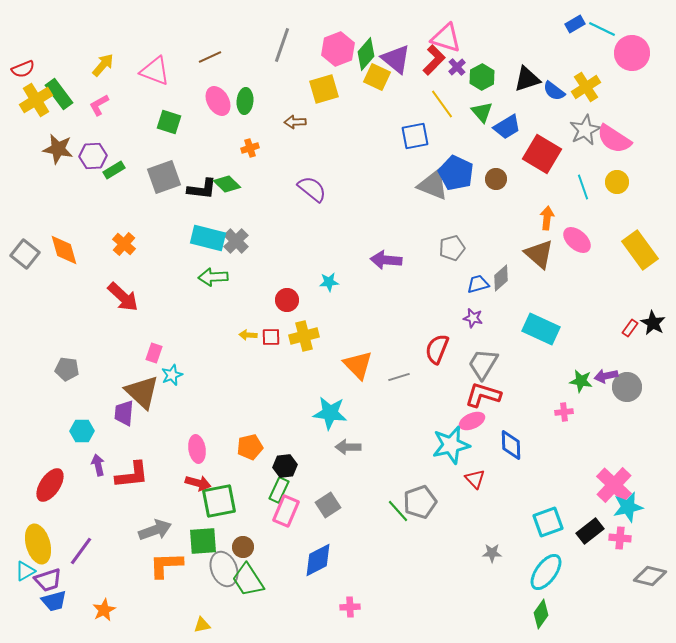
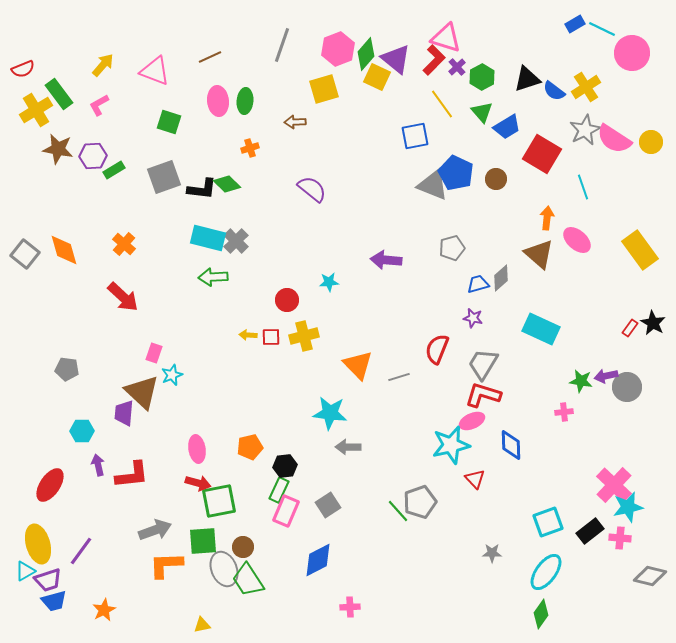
yellow cross at (36, 100): moved 10 px down
pink ellipse at (218, 101): rotated 24 degrees clockwise
yellow circle at (617, 182): moved 34 px right, 40 px up
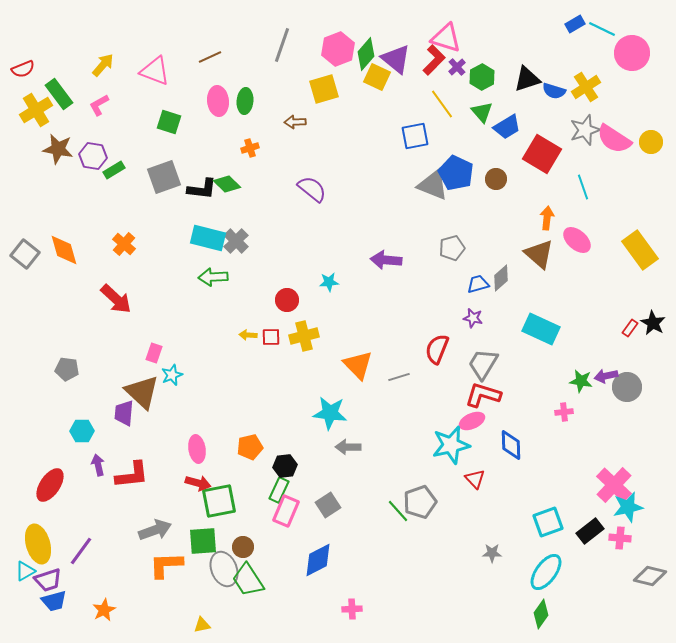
blue semicircle at (554, 91): rotated 20 degrees counterclockwise
gray star at (585, 130): rotated 8 degrees clockwise
purple hexagon at (93, 156): rotated 12 degrees clockwise
red arrow at (123, 297): moved 7 px left, 2 px down
pink cross at (350, 607): moved 2 px right, 2 px down
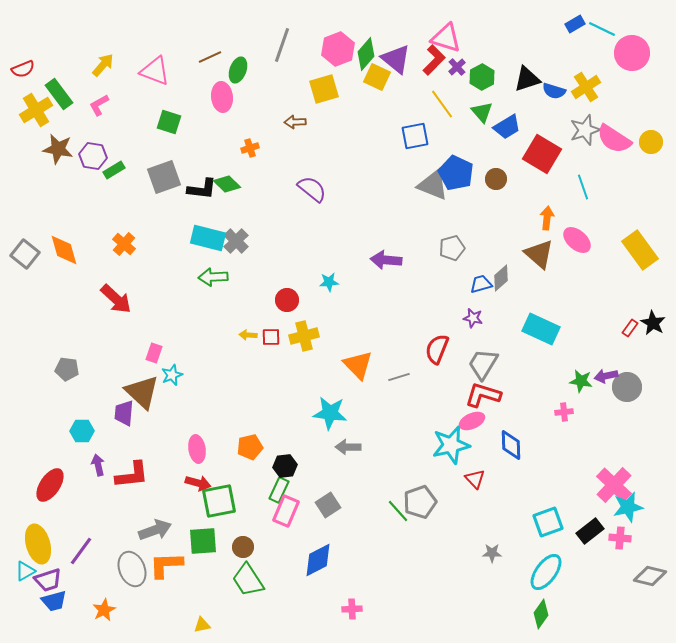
pink ellipse at (218, 101): moved 4 px right, 4 px up
green ellipse at (245, 101): moved 7 px left, 31 px up; rotated 15 degrees clockwise
blue trapezoid at (478, 284): moved 3 px right
gray ellipse at (224, 569): moved 92 px left
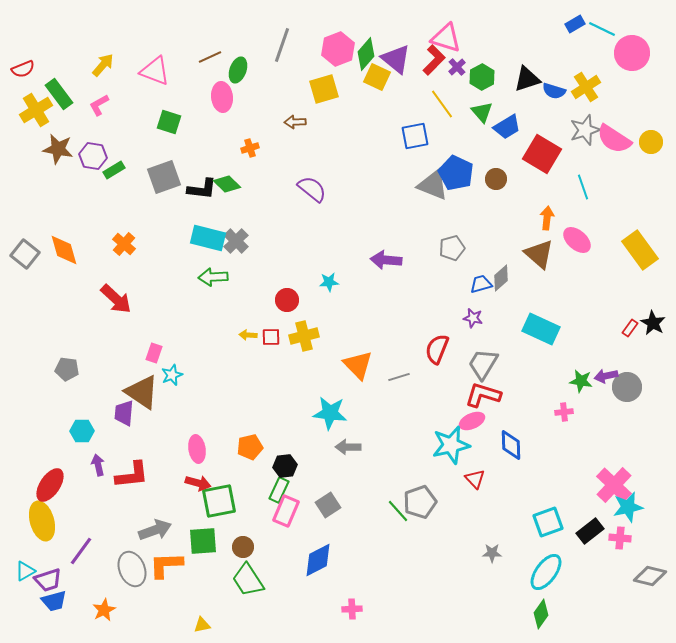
brown triangle at (142, 392): rotated 9 degrees counterclockwise
yellow ellipse at (38, 544): moved 4 px right, 23 px up
